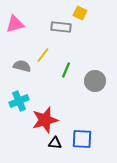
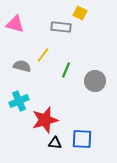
pink triangle: rotated 30 degrees clockwise
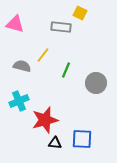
gray circle: moved 1 px right, 2 px down
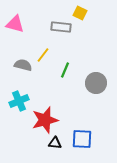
gray semicircle: moved 1 px right, 1 px up
green line: moved 1 px left
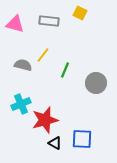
gray rectangle: moved 12 px left, 6 px up
cyan cross: moved 2 px right, 3 px down
black triangle: rotated 24 degrees clockwise
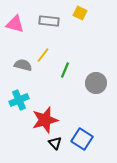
cyan cross: moved 2 px left, 4 px up
blue square: rotated 30 degrees clockwise
black triangle: rotated 16 degrees clockwise
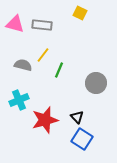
gray rectangle: moved 7 px left, 4 px down
green line: moved 6 px left
black triangle: moved 22 px right, 26 px up
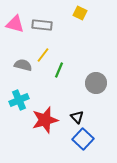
blue square: moved 1 px right; rotated 10 degrees clockwise
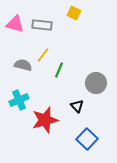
yellow square: moved 6 px left
black triangle: moved 11 px up
blue square: moved 4 px right
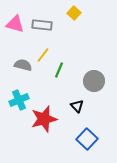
yellow square: rotated 16 degrees clockwise
gray circle: moved 2 px left, 2 px up
red star: moved 1 px left, 1 px up
